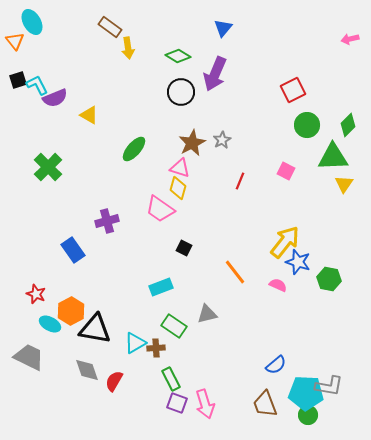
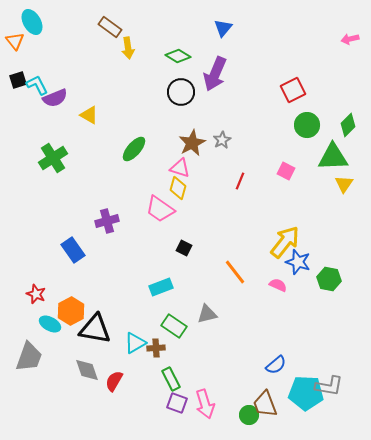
green cross at (48, 167): moved 5 px right, 9 px up; rotated 12 degrees clockwise
gray trapezoid at (29, 357): rotated 84 degrees clockwise
green circle at (308, 415): moved 59 px left
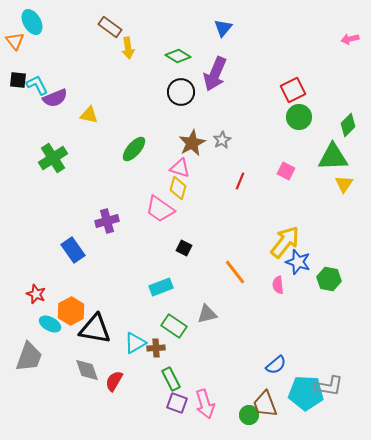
black square at (18, 80): rotated 24 degrees clockwise
yellow triangle at (89, 115): rotated 18 degrees counterclockwise
green circle at (307, 125): moved 8 px left, 8 px up
pink semicircle at (278, 285): rotated 120 degrees counterclockwise
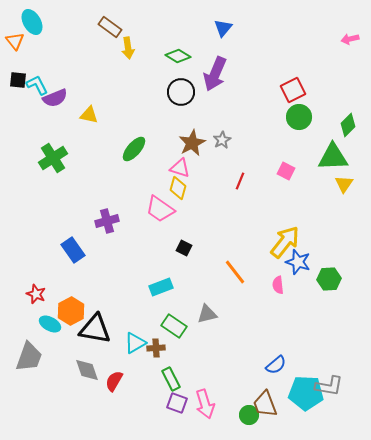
green hexagon at (329, 279): rotated 15 degrees counterclockwise
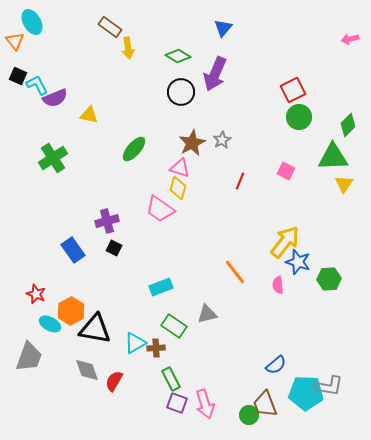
black square at (18, 80): moved 4 px up; rotated 18 degrees clockwise
black square at (184, 248): moved 70 px left
